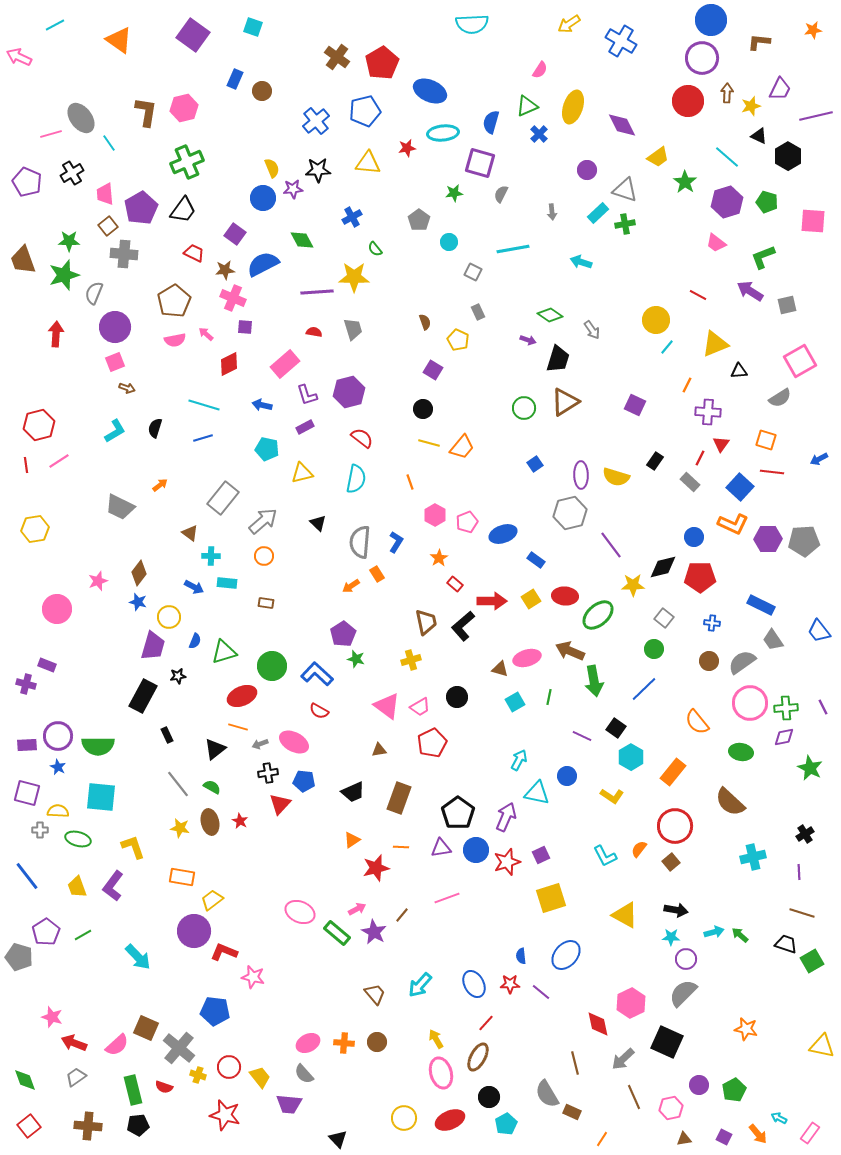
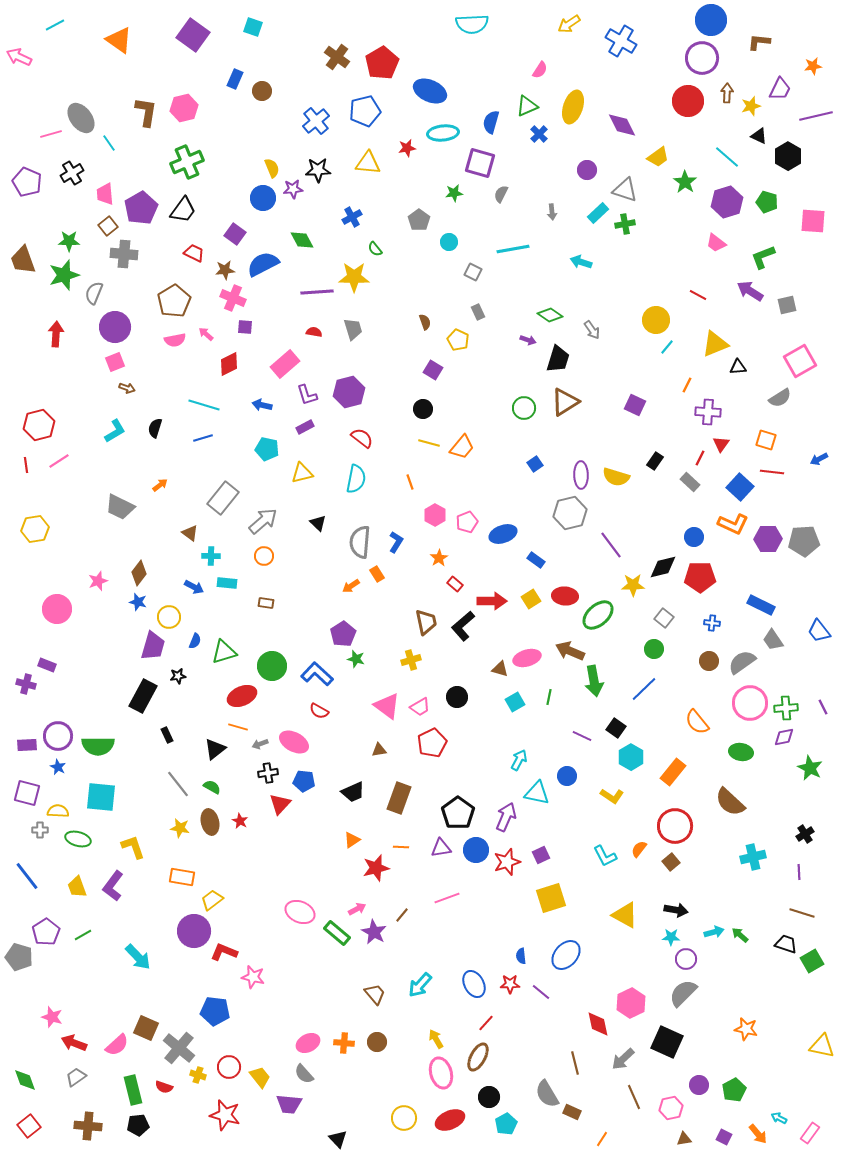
orange star at (813, 30): moved 36 px down
black triangle at (739, 371): moved 1 px left, 4 px up
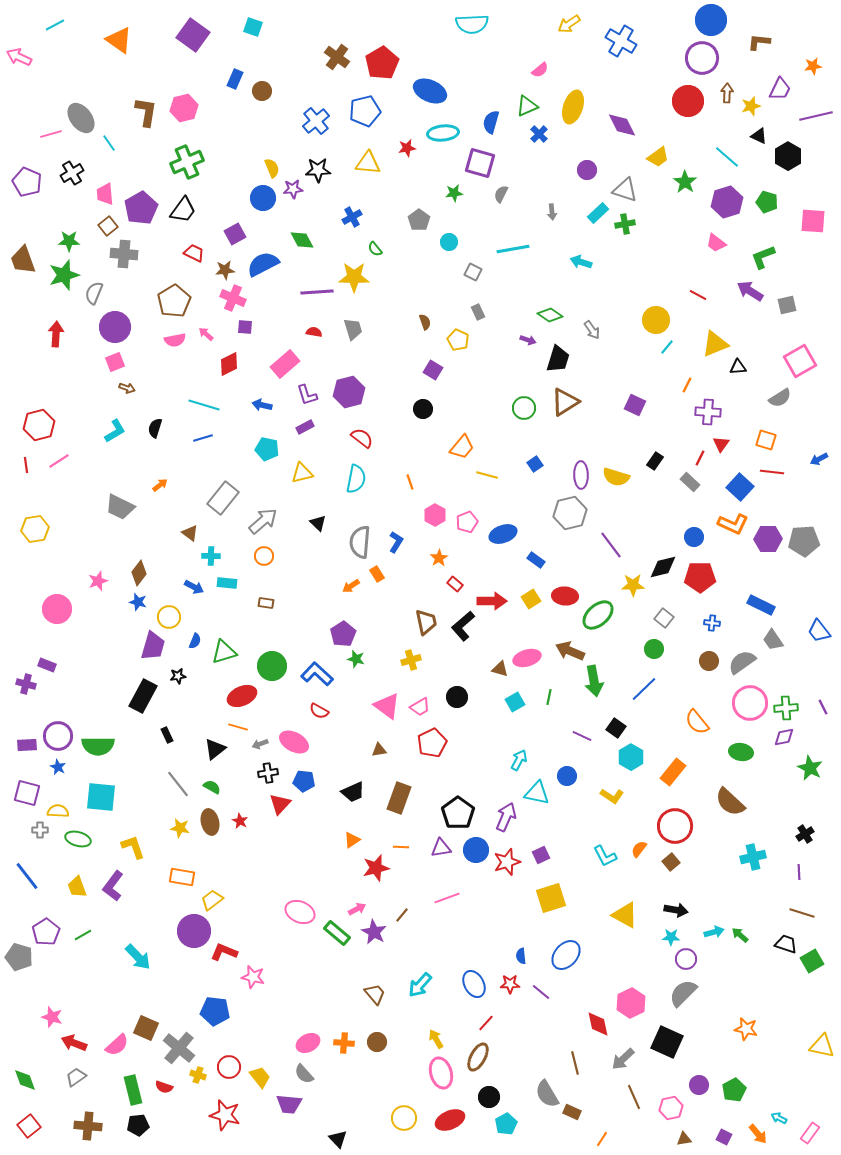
pink semicircle at (540, 70): rotated 18 degrees clockwise
purple square at (235, 234): rotated 25 degrees clockwise
yellow line at (429, 443): moved 58 px right, 32 px down
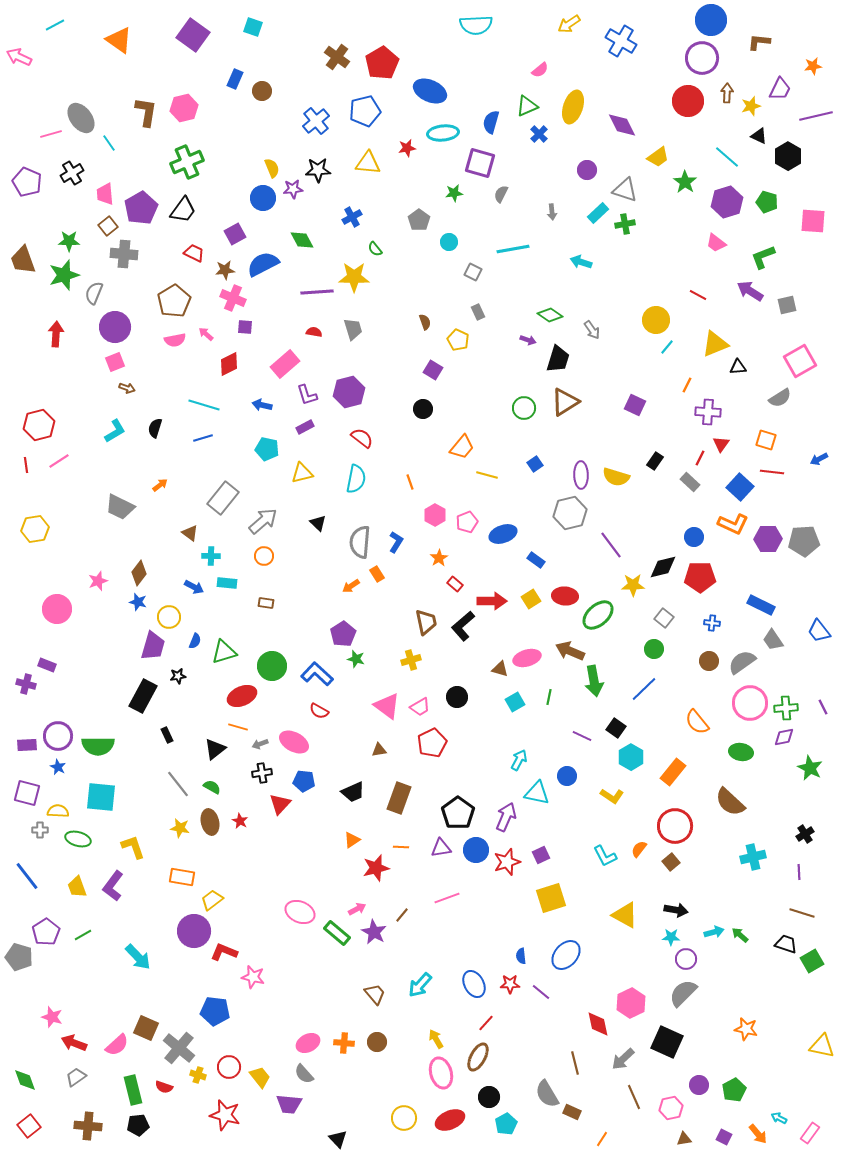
cyan semicircle at (472, 24): moved 4 px right, 1 px down
black cross at (268, 773): moved 6 px left
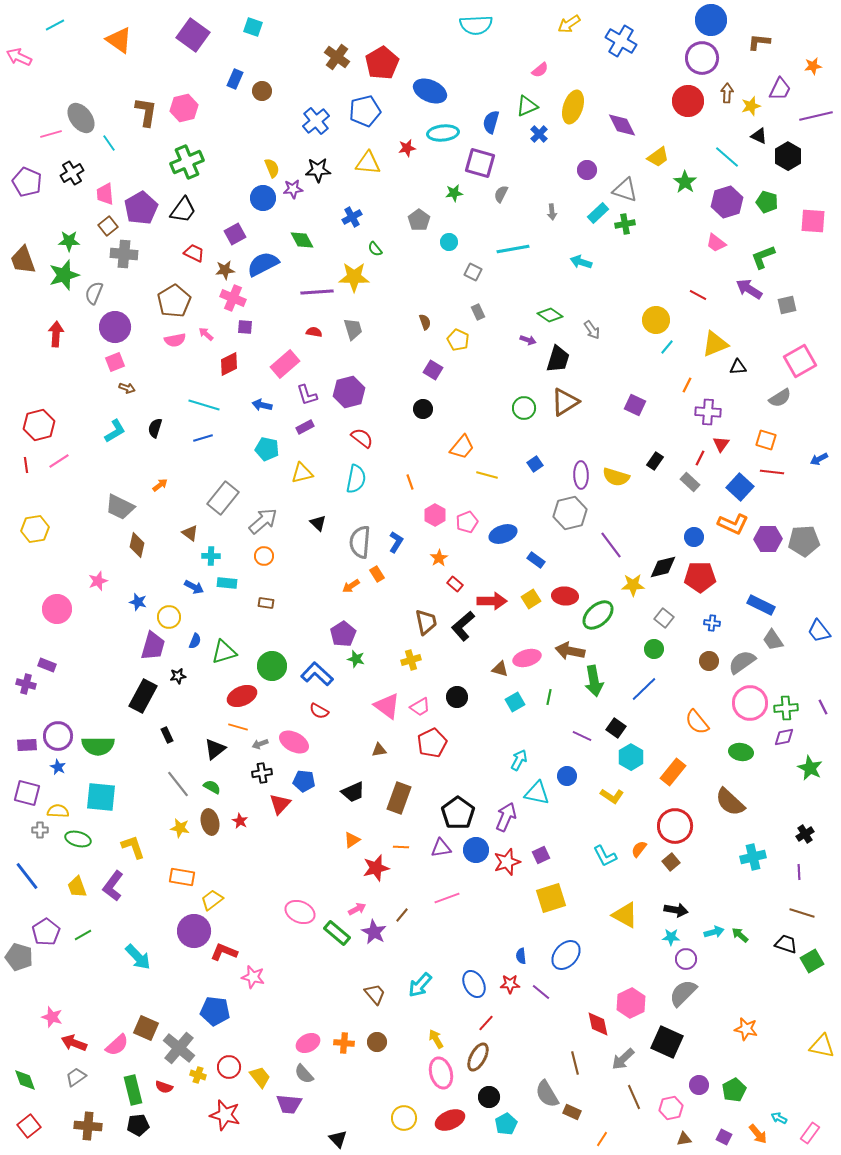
purple arrow at (750, 291): moved 1 px left, 2 px up
brown diamond at (139, 573): moved 2 px left, 28 px up; rotated 25 degrees counterclockwise
brown arrow at (570, 651): rotated 12 degrees counterclockwise
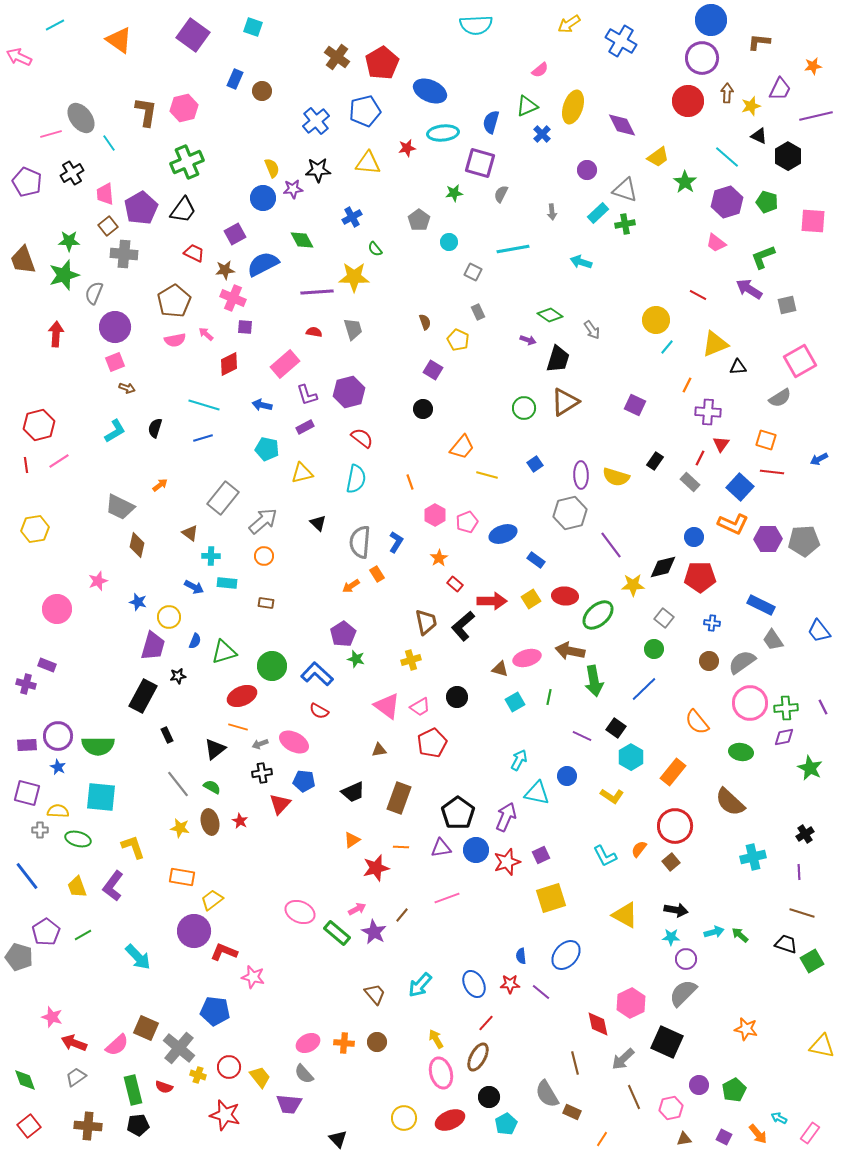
blue cross at (539, 134): moved 3 px right
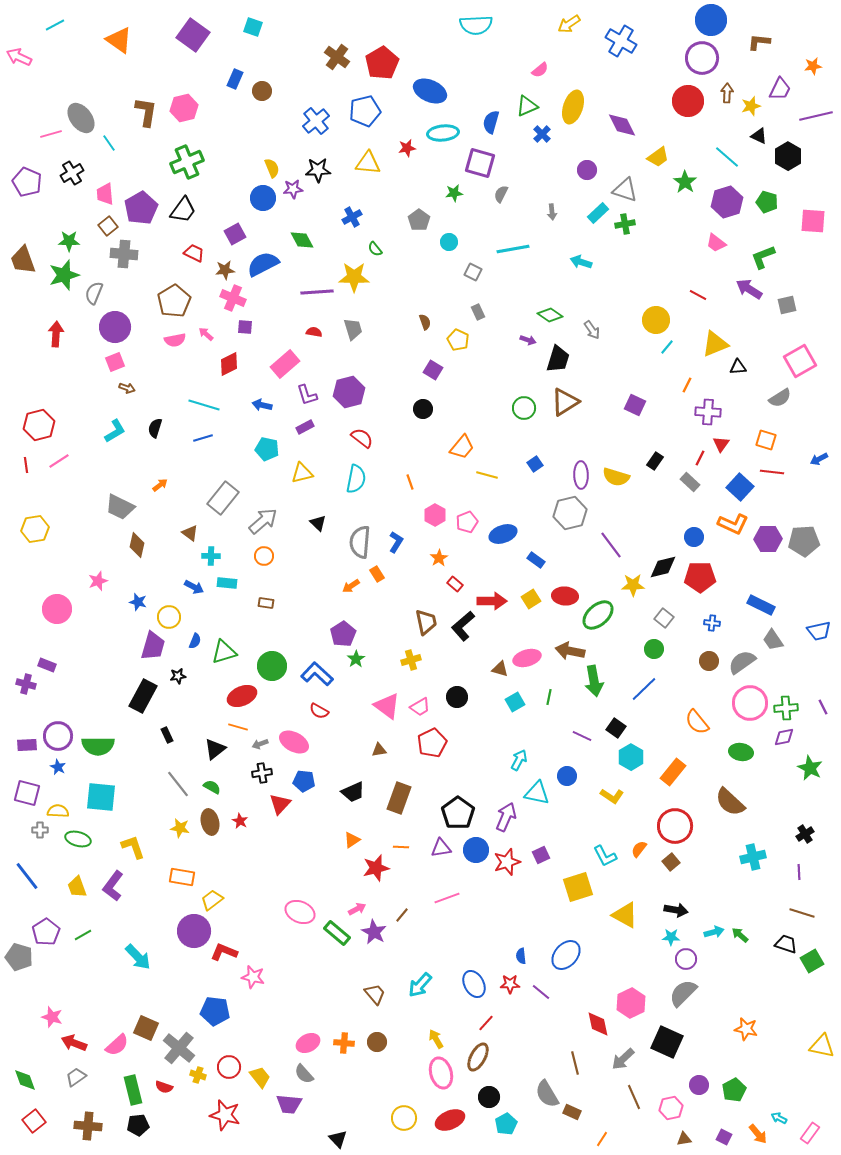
blue trapezoid at (819, 631): rotated 65 degrees counterclockwise
green star at (356, 659): rotated 24 degrees clockwise
yellow square at (551, 898): moved 27 px right, 11 px up
red square at (29, 1126): moved 5 px right, 5 px up
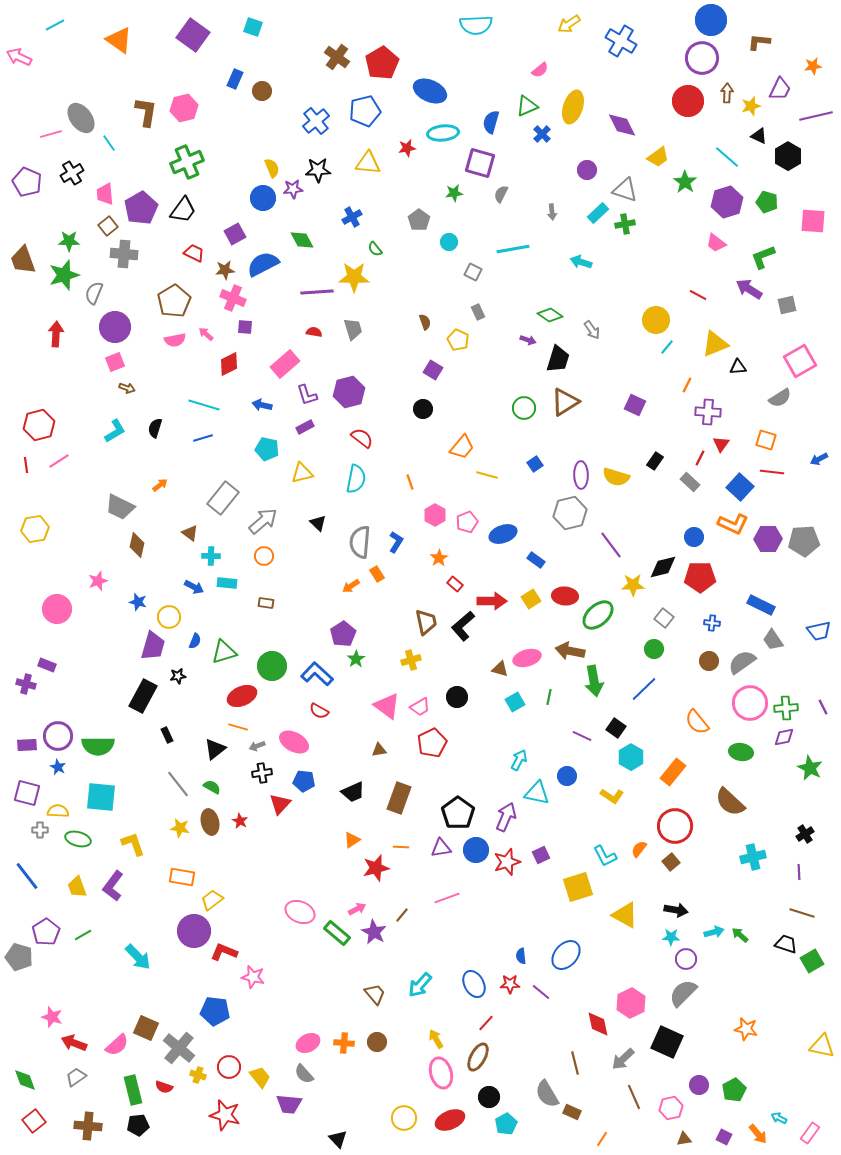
gray arrow at (260, 744): moved 3 px left, 2 px down
yellow L-shape at (133, 847): moved 3 px up
